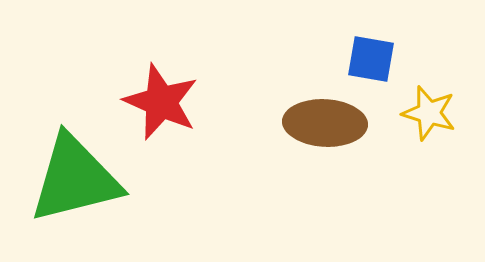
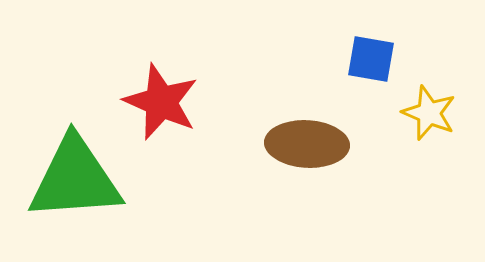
yellow star: rotated 6 degrees clockwise
brown ellipse: moved 18 px left, 21 px down
green triangle: rotated 10 degrees clockwise
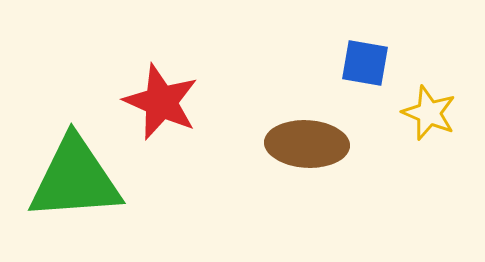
blue square: moved 6 px left, 4 px down
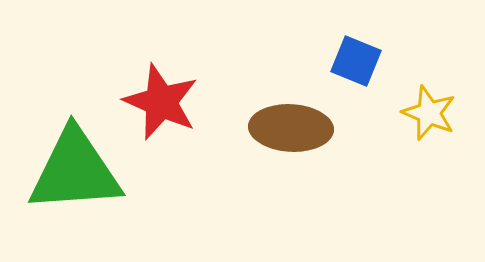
blue square: moved 9 px left, 2 px up; rotated 12 degrees clockwise
brown ellipse: moved 16 px left, 16 px up
green triangle: moved 8 px up
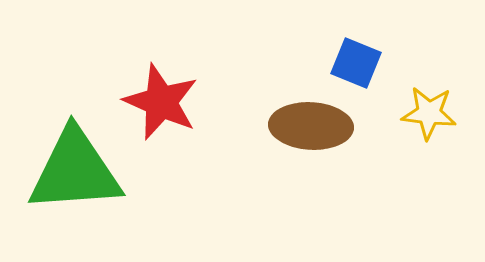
blue square: moved 2 px down
yellow star: rotated 16 degrees counterclockwise
brown ellipse: moved 20 px right, 2 px up
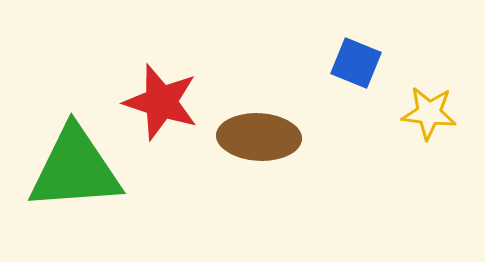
red star: rotated 6 degrees counterclockwise
brown ellipse: moved 52 px left, 11 px down
green triangle: moved 2 px up
